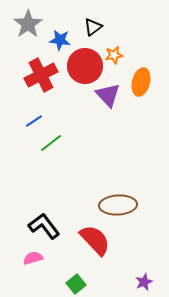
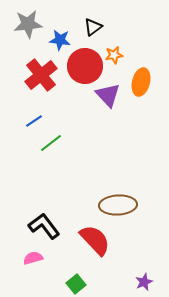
gray star: rotated 28 degrees clockwise
red cross: rotated 12 degrees counterclockwise
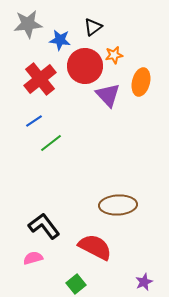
red cross: moved 1 px left, 4 px down
red semicircle: moved 7 px down; rotated 20 degrees counterclockwise
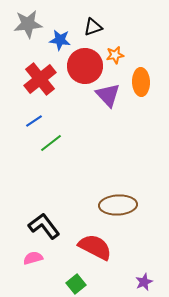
black triangle: rotated 18 degrees clockwise
orange star: moved 1 px right
orange ellipse: rotated 16 degrees counterclockwise
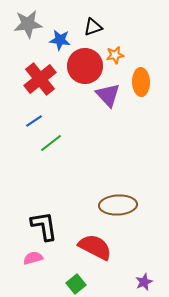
black L-shape: rotated 28 degrees clockwise
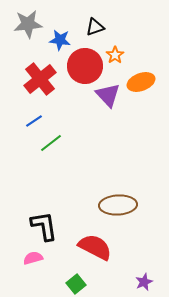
black triangle: moved 2 px right
orange star: rotated 24 degrees counterclockwise
orange ellipse: rotated 72 degrees clockwise
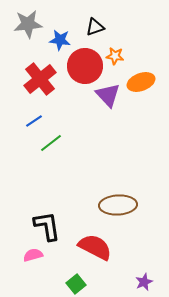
orange star: moved 1 px down; rotated 30 degrees counterclockwise
black L-shape: moved 3 px right
pink semicircle: moved 3 px up
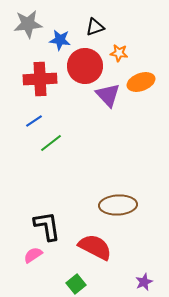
orange star: moved 4 px right, 3 px up
red cross: rotated 36 degrees clockwise
pink semicircle: rotated 18 degrees counterclockwise
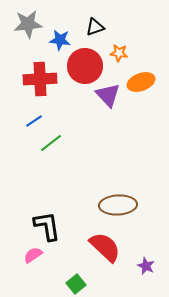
red semicircle: moved 10 px right; rotated 16 degrees clockwise
purple star: moved 2 px right, 16 px up; rotated 24 degrees counterclockwise
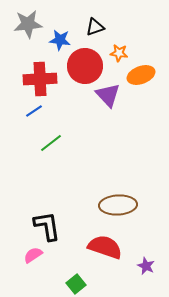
orange ellipse: moved 7 px up
blue line: moved 10 px up
red semicircle: rotated 24 degrees counterclockwise
